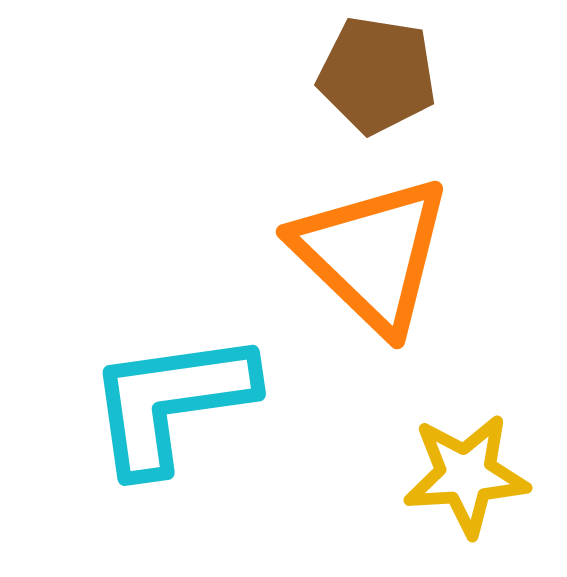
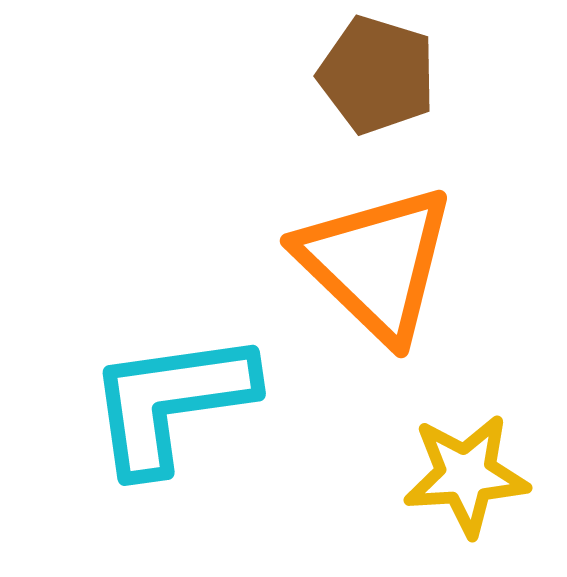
brown pentagon: rotated 8 degrees clockwise
orange triangle: moved 4 px right, 9 px down
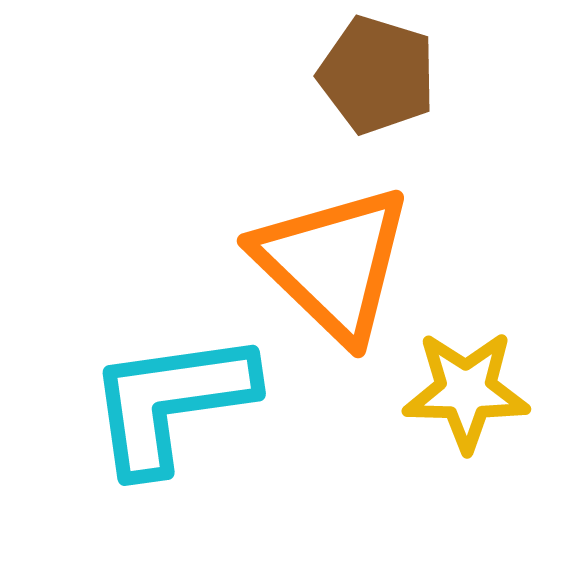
orange triangle: moved 43 px left
yellow star: moved 84 px up; rotated 5 degrees clockwise
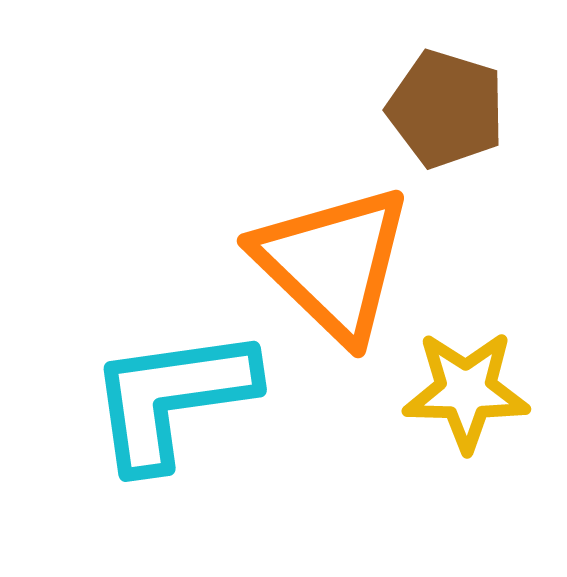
brown pentagon: moved 69 px right, 34 px down
cyan L-shape: moved 1 px right, 4 px up
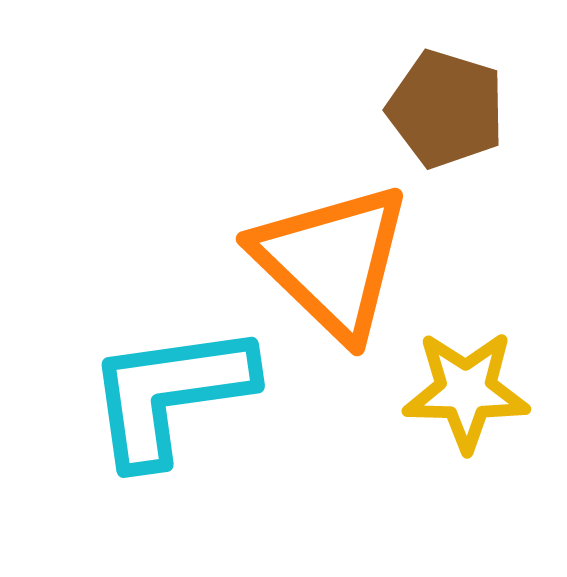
orange triangle: moved 1 px left, 2 px up
cyan L-shape: moved 2 px left, 4 px up
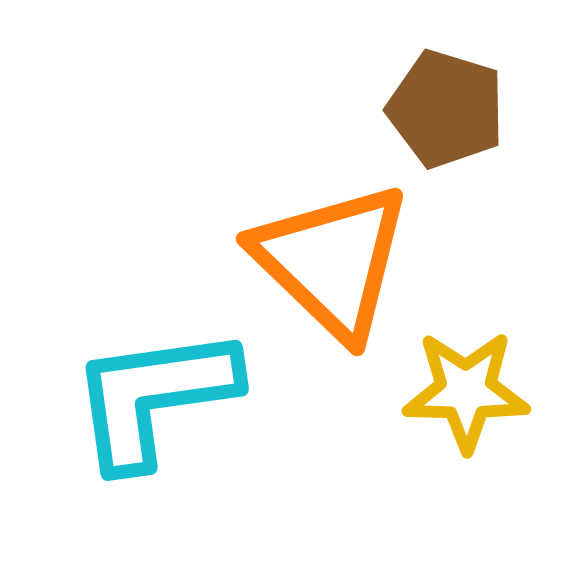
cyan L-shape: moved 16 px left, 3 px down
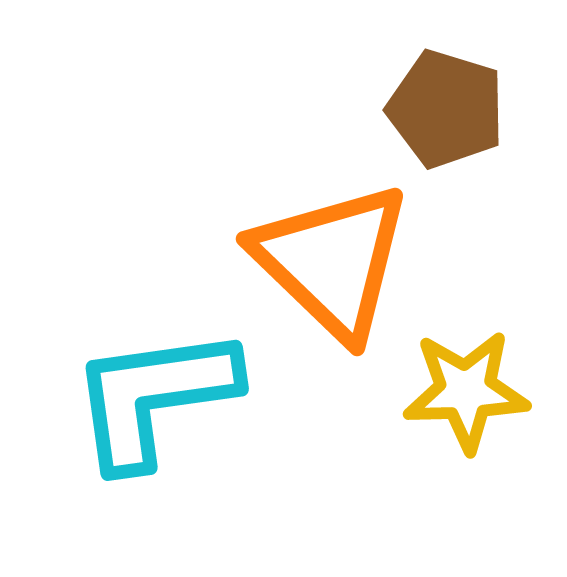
yellow star: rotated 3 degrees counterclockwise
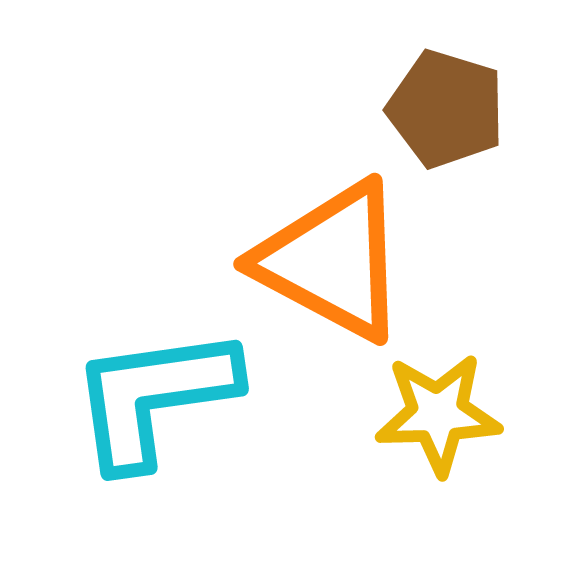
orange triangle: rotated 16 degrees counterclockwise
yellow star: moved 28 px left, 23 px down
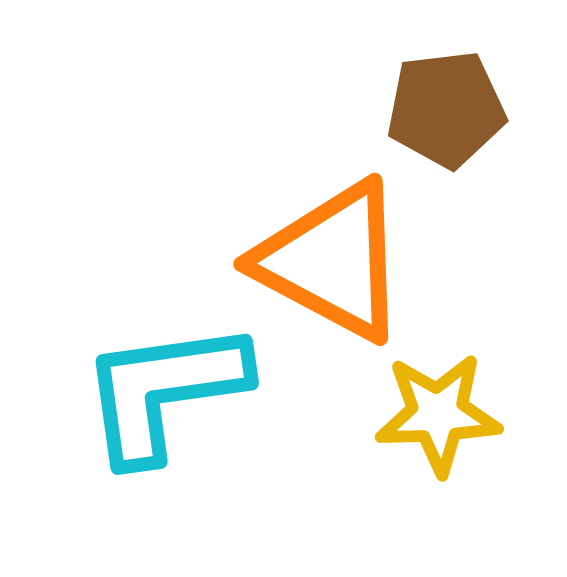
brown pentagon: rotated 24 degrees counterclockwise
cyan L-shape: moved 10 px right, 6 px up
